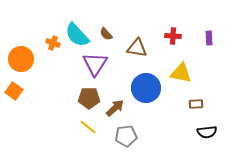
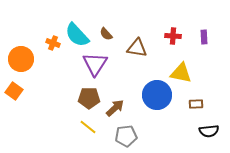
purple rectangle: moved 5 px left, 1 px up
blue circle: moved 11 px right, 7 px down
black semicircle: moved 2 px right, 1 px up
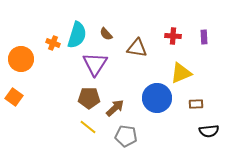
cyan semicircle: rotated 120 degrees counterclockwise
yellow triangle: rotated 35 degrees counterclockwise
orange square: moved 6 px down
blue circle: moved 3 px down
gray pentagon: rotated 15 degrees clockwise
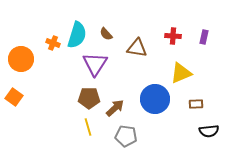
purple rectangle: rotated 16 degrees clockwise
blue circle: moved 2 px left, 1 px down
yellow line: rotated 36 degrees clockwise
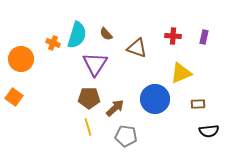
brown triangle: rotated 10 degrees clockwise
brown rectangle: moved 2 px right
